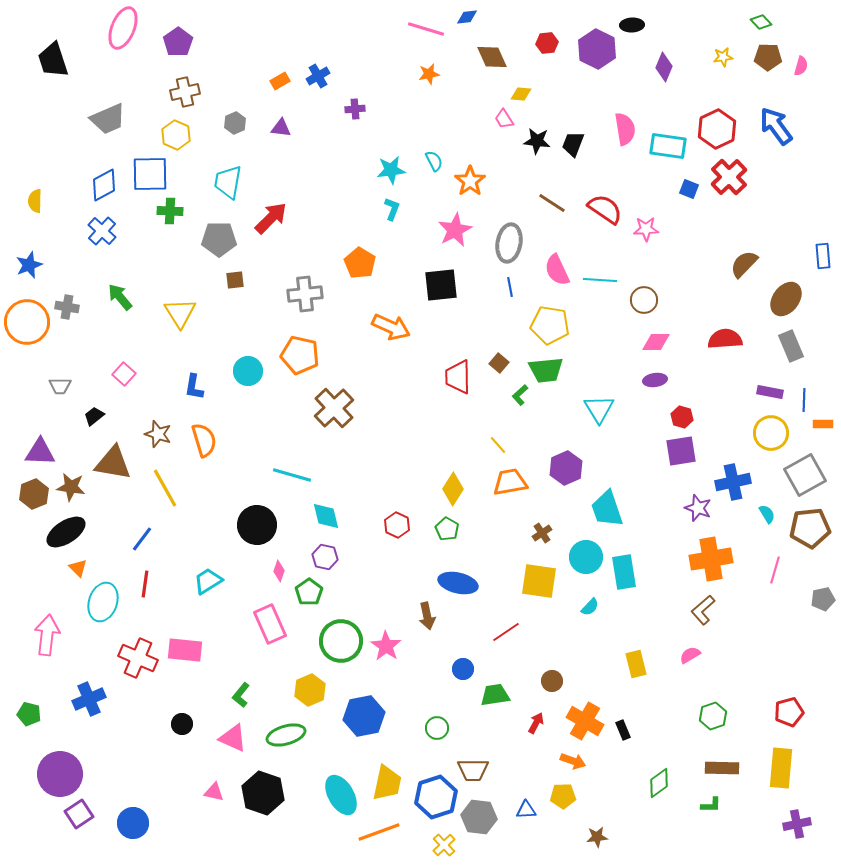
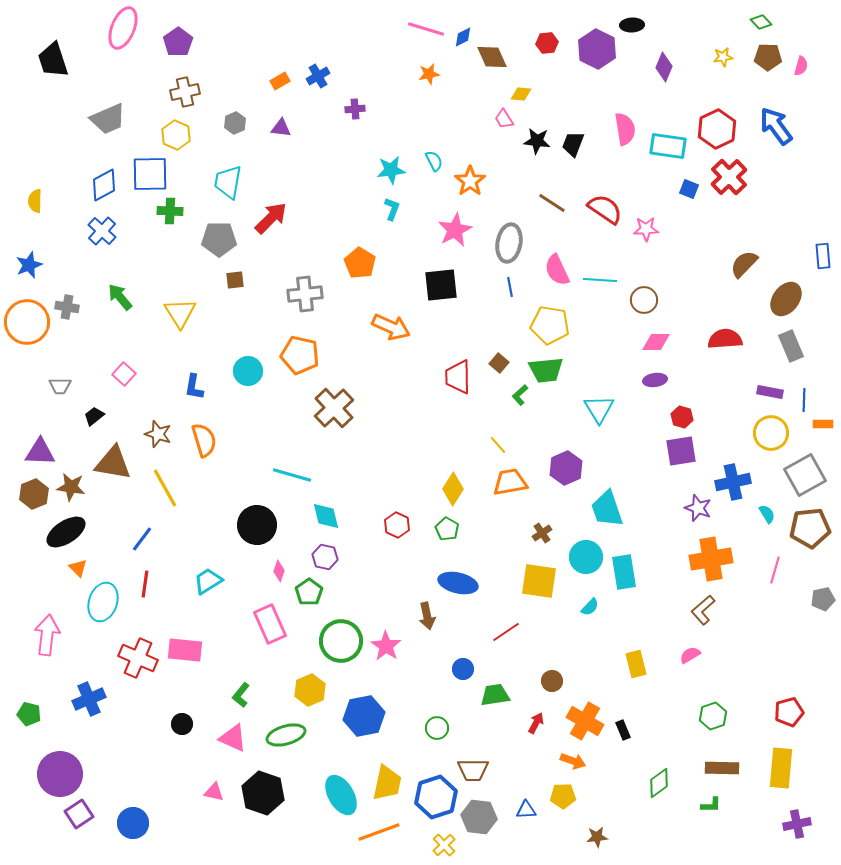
blue diamond at (467, 17): moved 4 px left, 20 px down; rotated 20 degrees counterclockwise
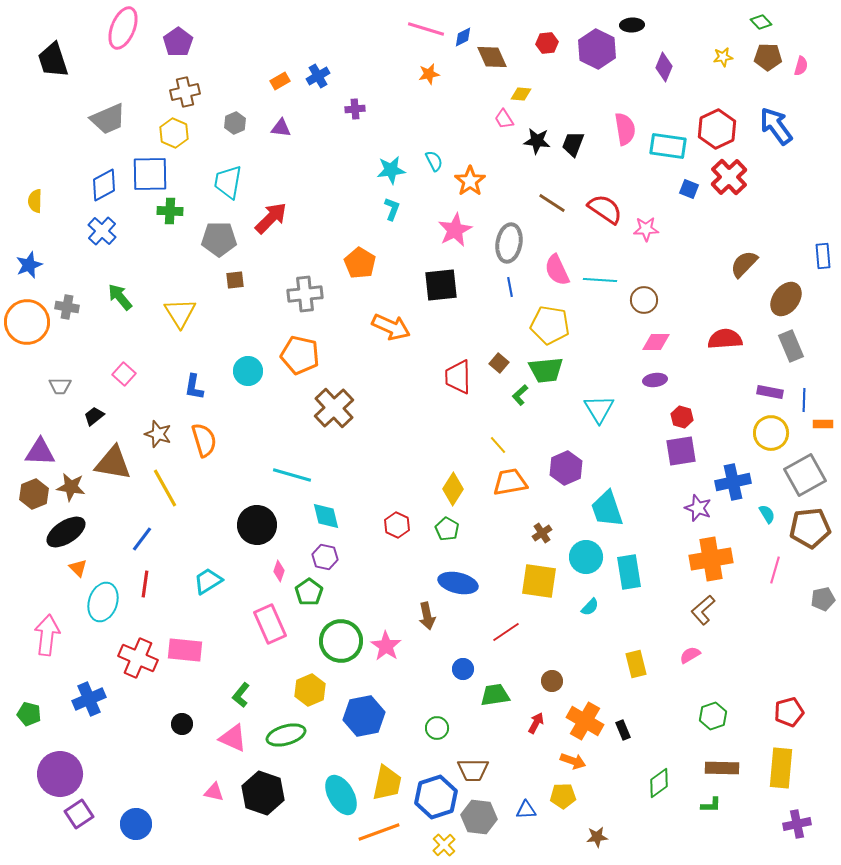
yellow hexagon at (176, 135): moved 2 px left, 2 px up
cyan rectangle at (624, 572): moved 5 px right
blue circle at (133, 823): moved 3 px right, 1 px down
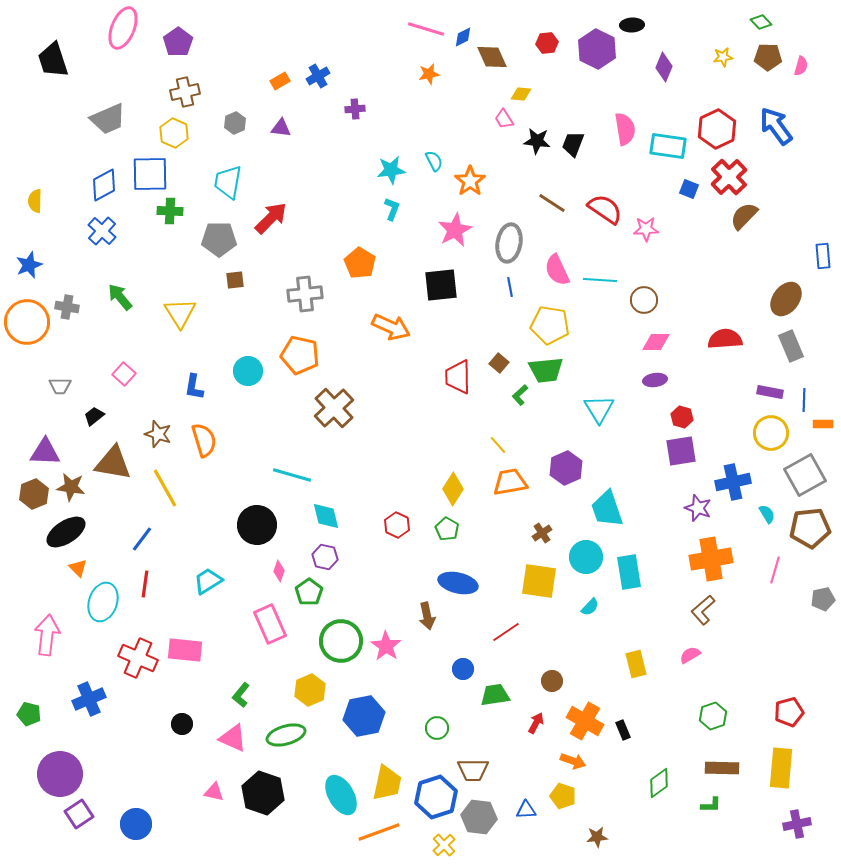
brown semicircle at (744, 264): moved 48 px up
purple triangle at (40, 452): moved 5 px right
yellow pentagon at (563, 796): rotated 20 degrees clockwise
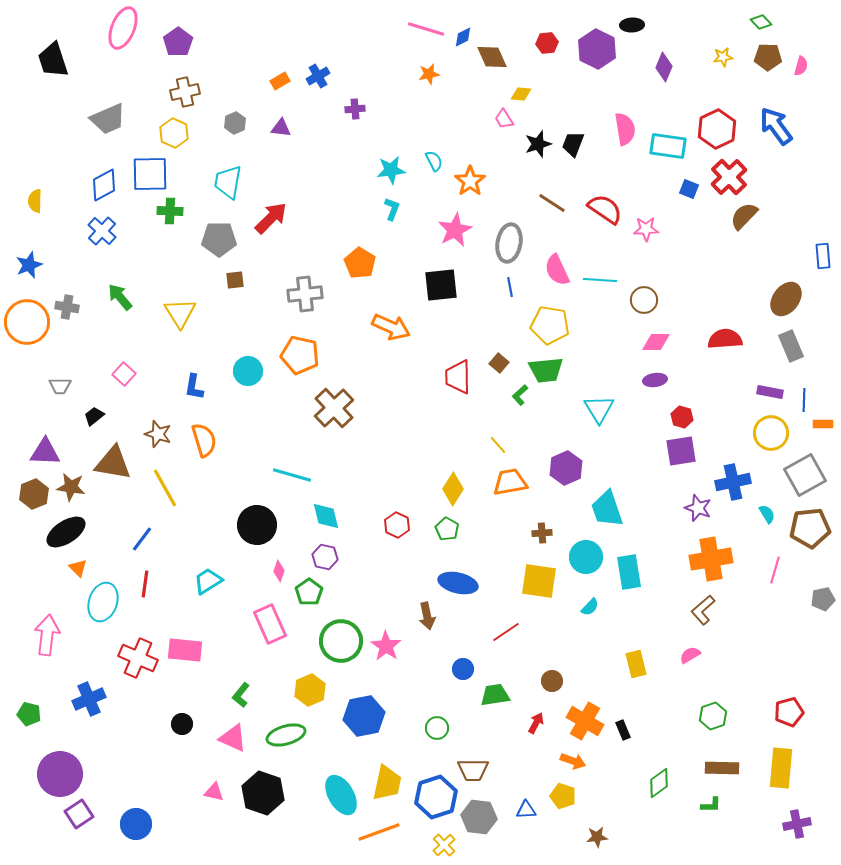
black star at (537, 141): moved 1 px right, 3 px down; rotated 24 degrees counterclockwise
brown cross at (542, 533): rotated 30 degrees clockwise
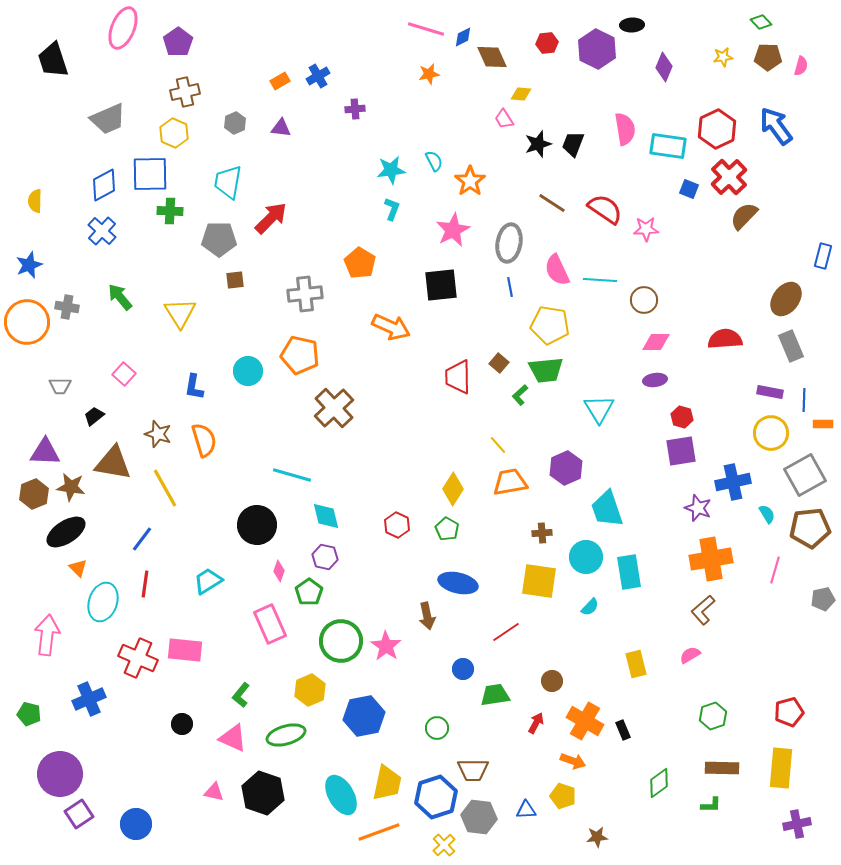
pink star at (455, 230): moved 2 px left
blue rectangle at (823, 256): rotated 20 degrees clockwise
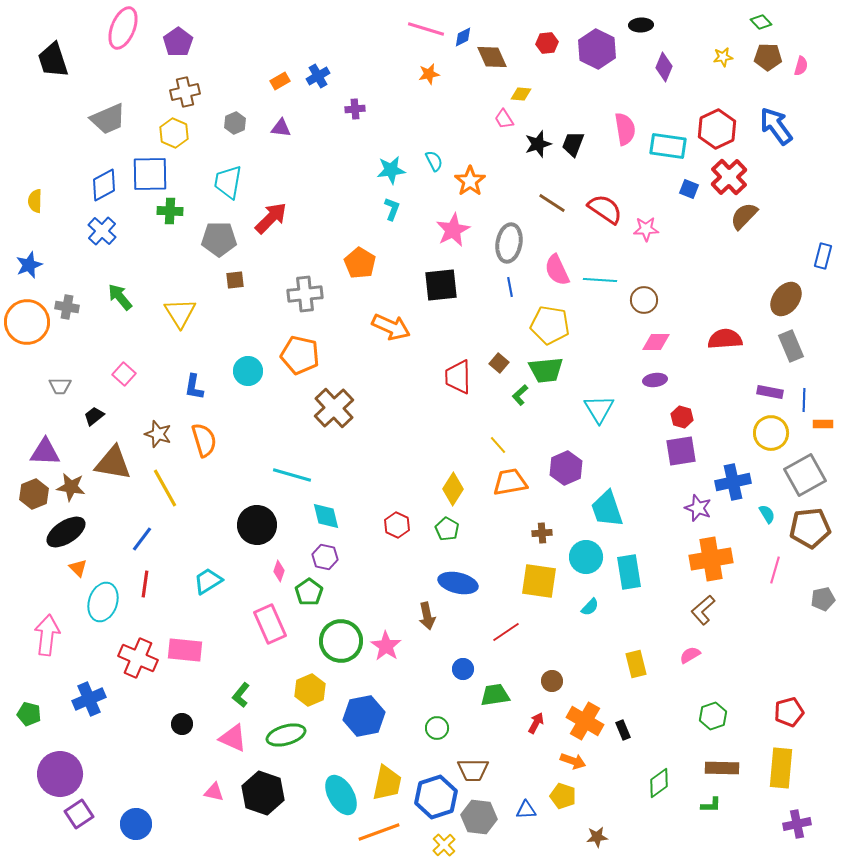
black ellipse at (632, 25): moved 9 px right
